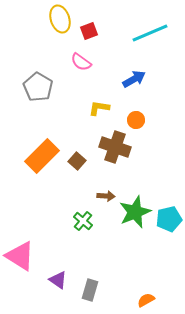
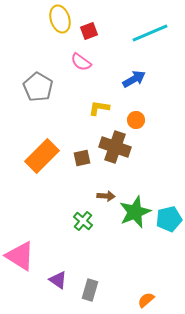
brown square: moved 5 px right, 3 px up; rotated 36 degrees clockwise
orange semicircle: rotated 12 degrees counterclockwise
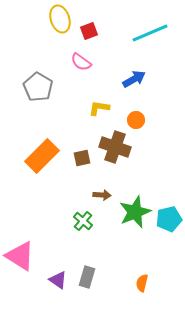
brown arrow: moved 4 px left, 1 px up
gray rectangle: moved 3 px left, 13 px up
orange semicircle: moved 4 px left, 17 px up; rotated 36 degrees counterclockwise
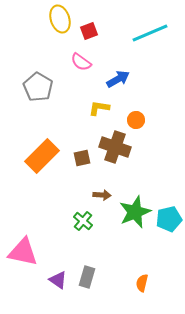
blue arrow: moved 16 px left
pink triangle: moved 3 px right, 4 px up; rotated 20 degrees counterclockwise
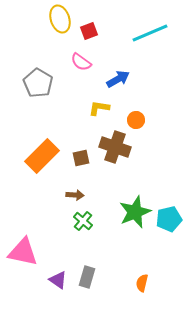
gray pentagon: moved 4 px up
brown square: moved 1 px left
brown arrow: moved 27 px left
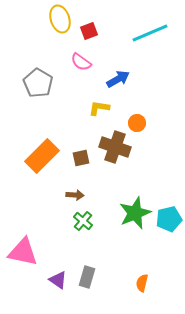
orange circle: moved 1 px right, 3 px down
green star: moved 1 px down
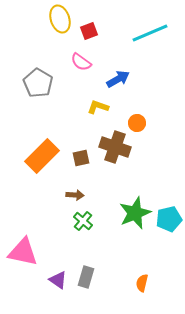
yellow L-shape: moved 1 px left, 1 px up; rotated 10 degrees clockwise
gray rectangle: moved 1 px left
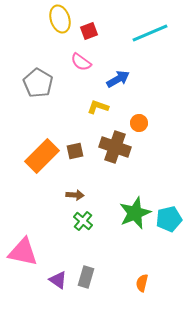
orange circle: moved 2 px right
brown square: moved 6 px left, 7 px up
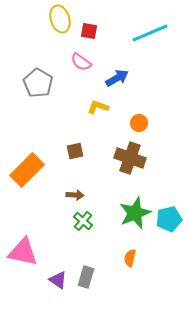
red square: rotated 30 degrees clockwise
blue arrow: moved 1 px left, 1 px up
brown cross: moved 15 px right, 11 px down
orange rectangle: moved 15 px left, 14 px down
orange semicircle: moved 12 px left, 25 px up
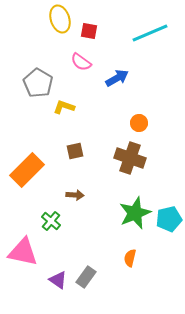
yellow L-shape: moved 34 px left
green cross: moved 32 px left
gray rectangle: rotated 20 degrees clockwise
